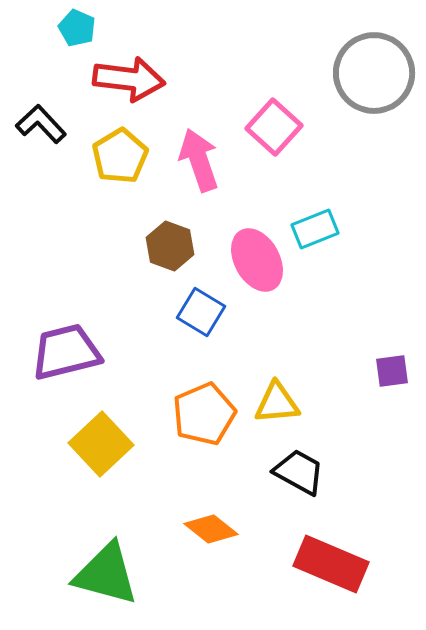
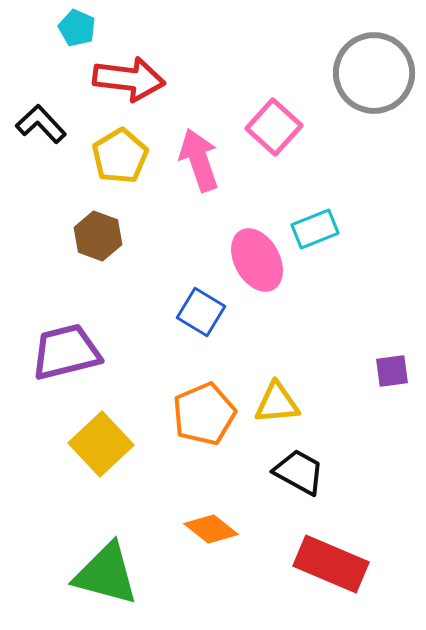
brown hexagon: moved 72 px left, 10 px up
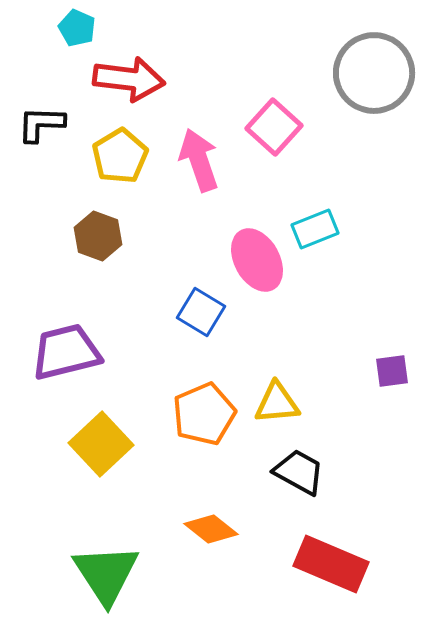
black L-shape: rotated 45 degrees counterclockwise
green triangle: rotated 42 degrees clockwise
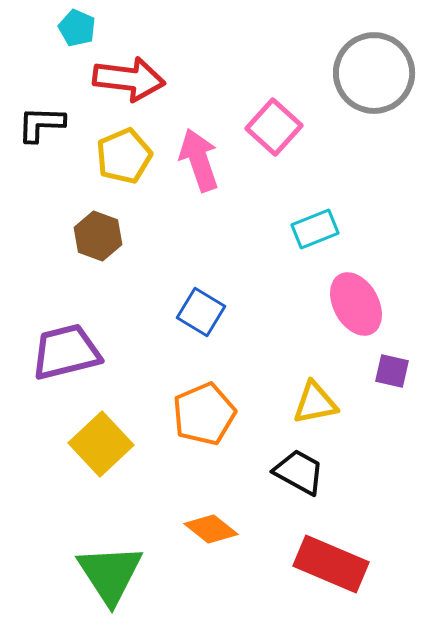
yellow pentagon: moved 4 px right; rotated 8 degrees clockwise
pink ellipse: moved 99 px right, 44 px down
purple square: rotated 21 degrees clockwise
yellow triangle: moved 38 px right; rotated 6 degrees counterclockwise
green triangle: moved 4 px right
